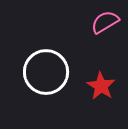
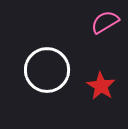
white circle: moved 1 px right, 2 px up
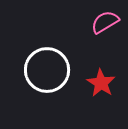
red star: moved 3 px up
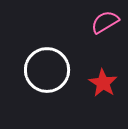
red star: moved 2 px right
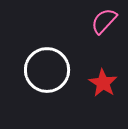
pink semicircle: moved 1 px left, 1 px up; rotated 16 degrees counterclockwise
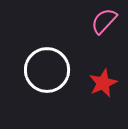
red star: rotated 16 degrees clockwise
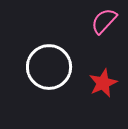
white circle: moved 2 px right, 3 px up
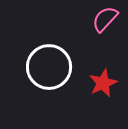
pink semicircle: moved 1 px right, 2 px up
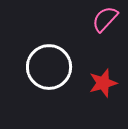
red star: rotated 8 degrees clockwise
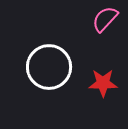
red star: rotated 16 degrees clockwise
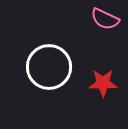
pink semicircle: rotated 108 degrees counterclockwise
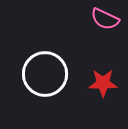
white circle: moved 4 px left, 7 px down
